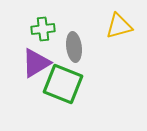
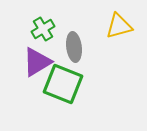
green cross: rotated 25 degrees counterclockwise
purple triangle: moved 1 px right, 1 px up
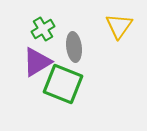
yellow triangle: rotated 40 degrees counterclockwise
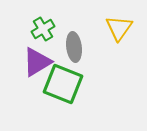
yellow triangle: moved 2 px down
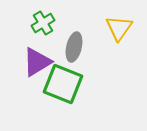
green cross: moved 6 px up
gray ellipse: rotated 20 degrees clockwise
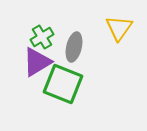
green cross: moved 1 px left, 14 px down
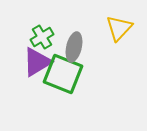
yellow triangle: rotated 8 degrees clockwise
green square: moved 10 px up
